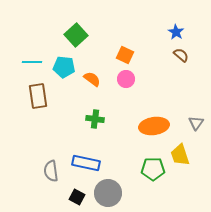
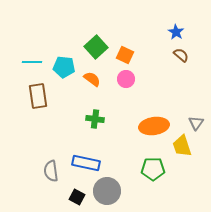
green square: moved 20 px right, 12 px down
yellow trapezoid: moved 2 px right, 9 px up
gray circle: moved 1 px left, 2 px up
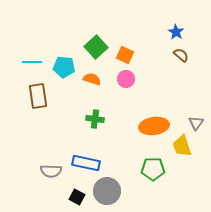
orange semicircle: rotated 18 degrees counterclockwise
gray semicircle: rotated 80 degrees counterclockwise
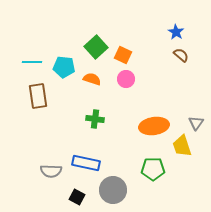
orange square: moved 2 px left
gray circle: moved 6 px right, 1 px up
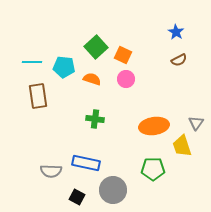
brown semicircle: moved 2 px left, 5 px down; rotated 112 degrees clockwise
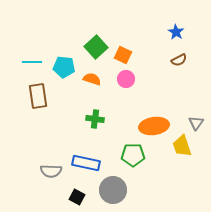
green pentagon: moved 20 px left, 14 px up
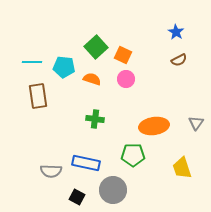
yellow trapezoid: moved 22 px down
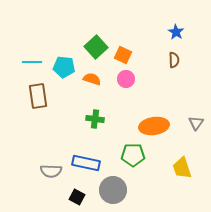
brown semicircle: moved 5 px left; rotated 63 degrees counterclockwise
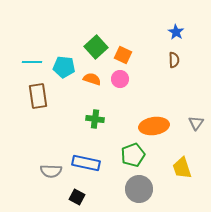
pink circle: moved 6 px left
green pentagon: rotated 20 degrees counterclockwise
gray circle: moved 26 px right, 1 px up
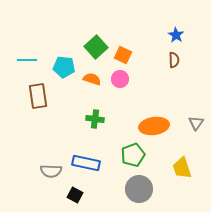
blue star: moved 3 px down
cyan line: moved 5 px left, 2 px up
black square: moved 2 px left, 2 px up
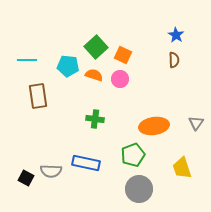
cyan pentagon: moved 4 px right, 1 px up
orange semicircle: moved 2 px right, 4 px up
black square: moved 49 px left, 17 px up
